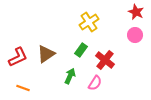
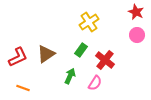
pink circle: moved 2 px right
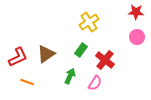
red star: rotated 21 degrees counterclockwise
pink circle: moved 2 px down
orange line: moved 4 px right, 6 px up
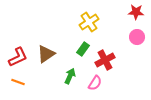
green rectangle: moved 2 px right, 1 px up
red cross: rotated 24 degrees clockwise
orange line: moved 9 px left
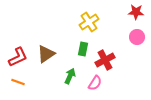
green rectangle: rotated 24 degrees counterclockwise
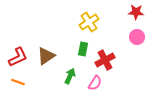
brown triangle: moved 2 px down
